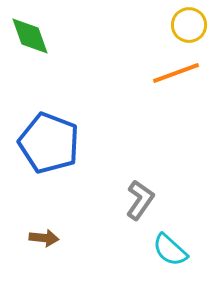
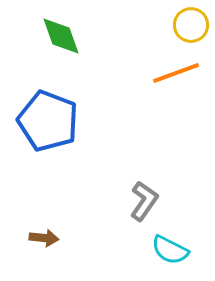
yellow circle: moved 2 px right
green diamond: moved 31 px right
blue pentagon: moved 1 px left, 22 px up
gray L-shape: moved 4 px right, 1 px down
cyan semicircle: rotated 15 degrees counterclockwise
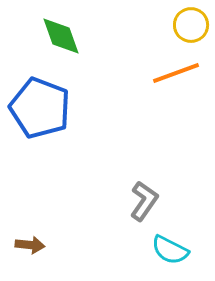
blue pentagon: moved 8 px left, 13 px up
brown arrow: moved 14 px left, 7 px down
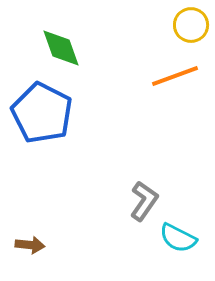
green diamond: moved 12 px down
orange line: moved 1 px left, 3 px down
blue pentagon: moved 2 px right, 5 px down; rotated 6 degrees clockwise
cyan semicircle: moved 8 px right, 12 px up
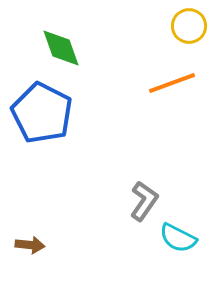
yellow circle: moved 2 px left, 1 px down
orange line: moved 3 px left, 7 px down
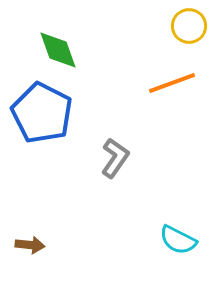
green diamond: moved 3 px left, 2 px down
gray L-shape: moved 29 px left, 43 px up
cyan semicircle: moved 2 px down
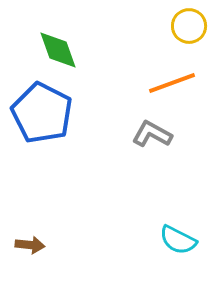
gray L-shape: moved 37 px right, 24 px up; rotated 96 degrees counterclockwise
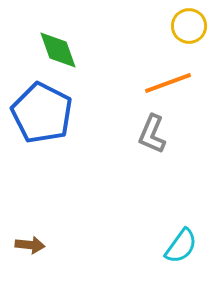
orange line: moved 4 px left
gray L-shape: rotated 96 degrees counterclockwise
cyan semicircle: moved 3 px right, 6 px down; rotated 81 degrees counterclockwise
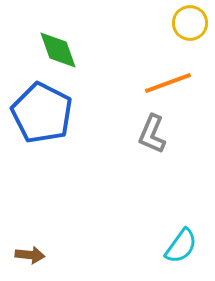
yellow circle: moved 1 px right, 3 px up
brown arrow: moved 10 px down
